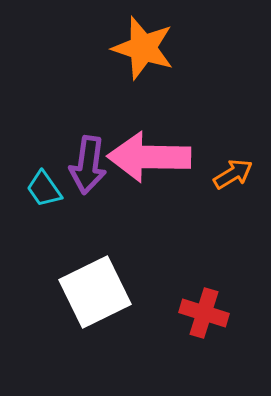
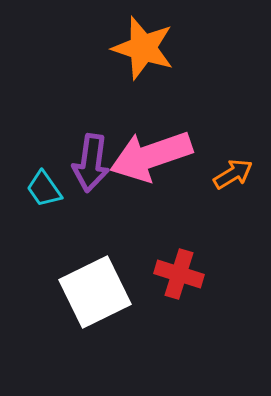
pink arrow: moved 2 px right, 1 px up; rotated 20 degrees counterclockwise
purple arrow: moved 3 px right, 2 px up
red cross: moved 25 px left, 39 px up
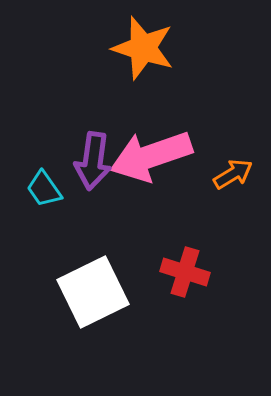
purple arrow: moved 2 px right, 2 px up
red cross: moved 6 px right, 2 px up
white square: moved 2 px left
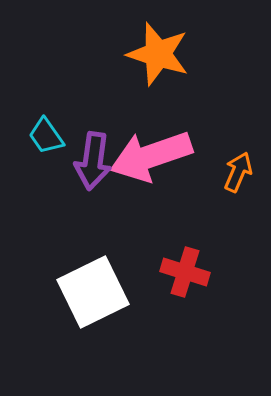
orange star: moved 15 px right, 6 px down
orange arrow: moved 5 px right, 2 px up; rotated 36 degrees counterclockwise
cyan trapezoid: moved 2 px right, 53 px up
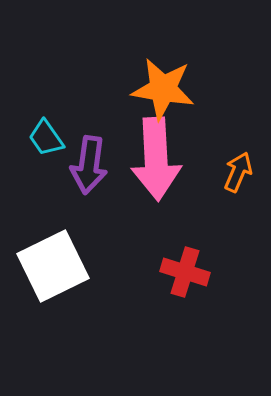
orange star: moved 5 px right, 35 px down; rotated 8 degrees counterclockwise
cyan trapezoid: moved 2 px down
pink arrow: moved 5 px right, 3 px down; rotated 74 degrees counterclockwise
purple arrow: moved 4 px left, 4 px down
white square: moved 40 px left, 26 px up
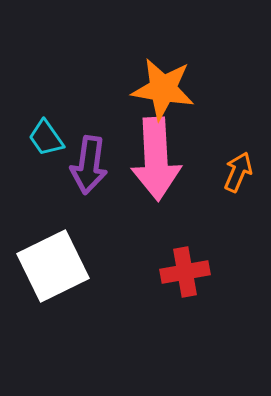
red cross: rotated 27 degrees counterclockwise
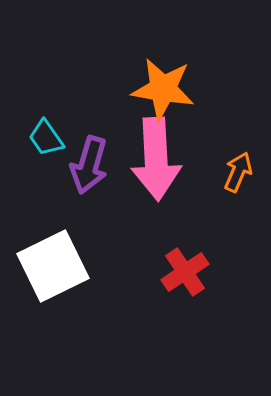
purple arrow: rotated 8 degrees clockwise
red cross: rotated 24 degrees counterclockwise
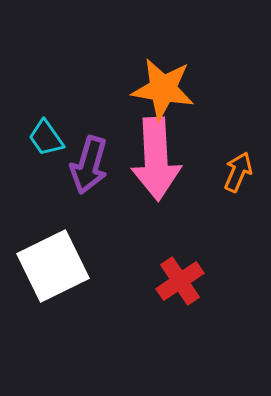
red cross: moved 5 px left, 9 px down
